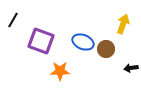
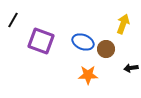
orange star: moved 28 px right, 4 px down
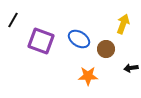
blue ellipse: moved 4 px left, 3 px up; rotated 10 degrees clockwise
orange star: moved 1 px down
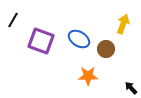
black arrow: moved 20 px down; rotated 56 degrees clockwise
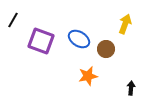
yellow arrow: moved 2 px right
orange star: rotated 12 degrees counterclockwise
black arrow: rotated 48 degrees clockwise
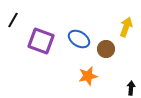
yellow arrow: moved 1 px right, 3 px down
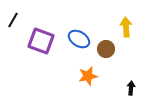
yellow arrow: rotated 24 degrees counterclockwise
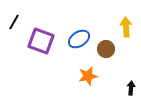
black line: moved 1 px right, 2 px down
blue ellipse: rotated 65 degrees counterclockwise
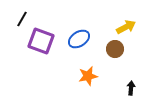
black line: moved 8 px right, 3 px up
yellow arrow: rotated 66 degrees clockwise
brown circle: moved 9 px right
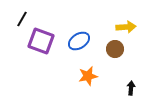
yellow arrow: rotated 24 degrees clockwise
blue ellipse: moved 2 px down
